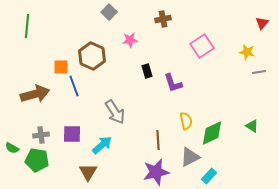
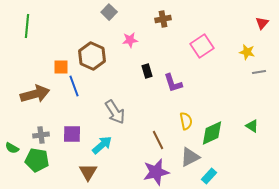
brown line: rotated 24 degrees counterclockwise
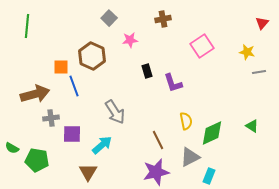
gray square: moved 6 px down
gray cross: moved 10 px right, 17 px up
cyan rectangle: rotated 21 degrees counterclockwise
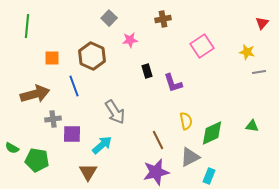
orange square: moved 9 px left, 9 px up
gray cross: moved 2 px right, 1 px down
green triangle: rotated 24 degrees counterclockwise
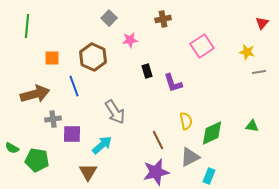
brown hexagon: moved 1 px right, 1 px down
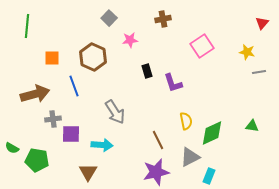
purple square: moved 1 px left
cyan arrow: rotated 45 degrees clockwise
